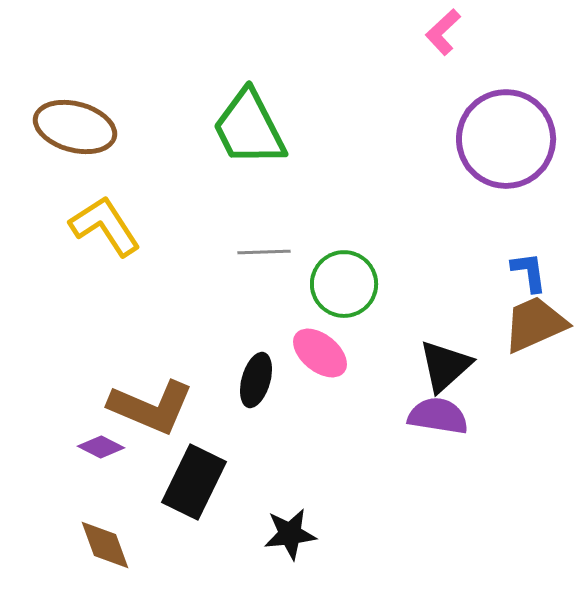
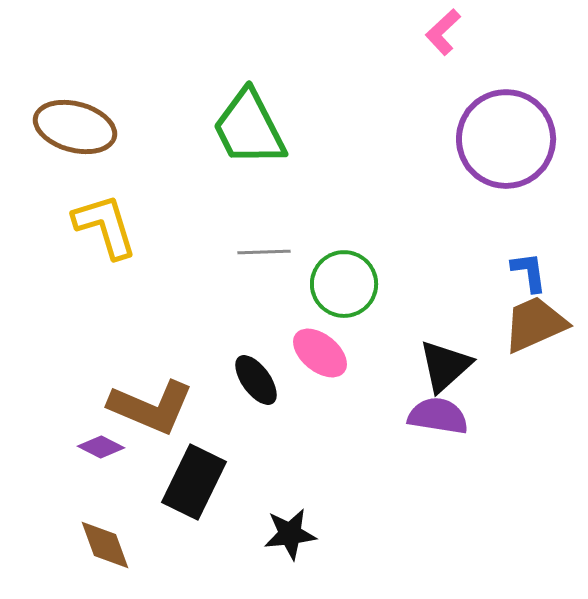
yellow L-shape: rotated 16 degrees clockwise
black ellipse: rotated 52 degrees counterclockwise
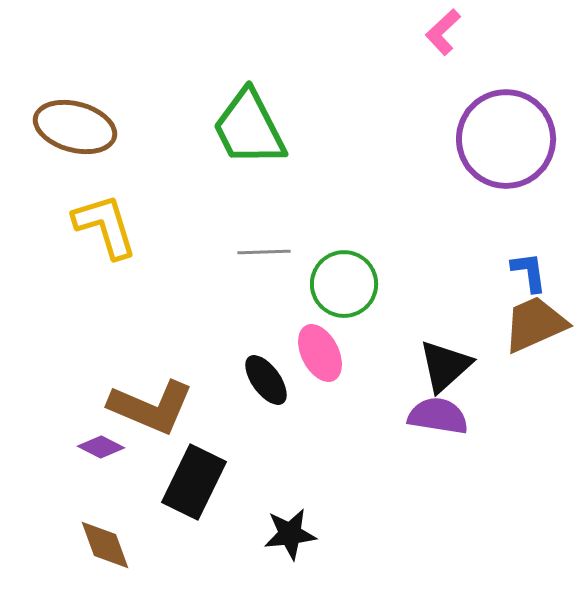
pink ellipse: rotated 24 degrees clockwise
black ellipse: moved 10 px right
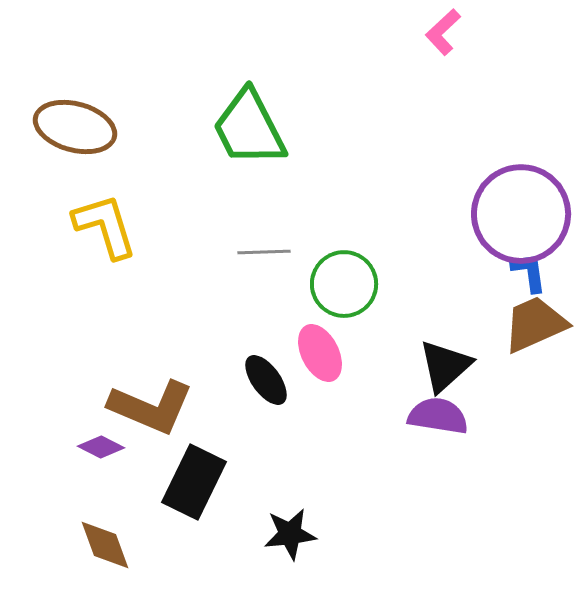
purple circle: moved 15 px right, 75 px down
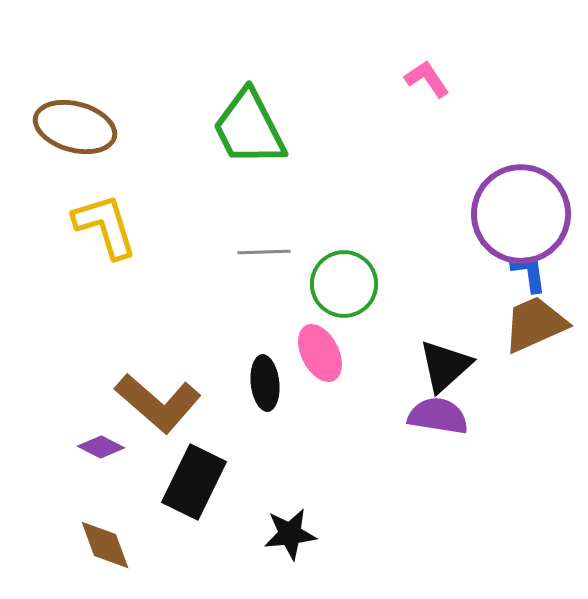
pink L-shape: moved 16 px left, 47 px down; rotated 99 degrees clockwise
black ellipse: moved 1 px left, 3 px down; rotated 30 degrees clockwise
brown L-shape: moved 7 px right, 4 px up; rotated 18 degrees clockwise
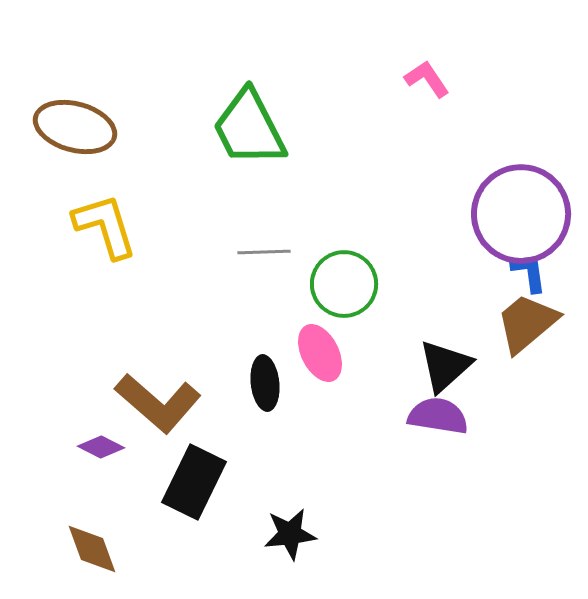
brown trapezoid: moved 8 px left, 1 px up; rotated 16 degrees counterclockwise
brown diamond: moved 13 px left, 4 px down
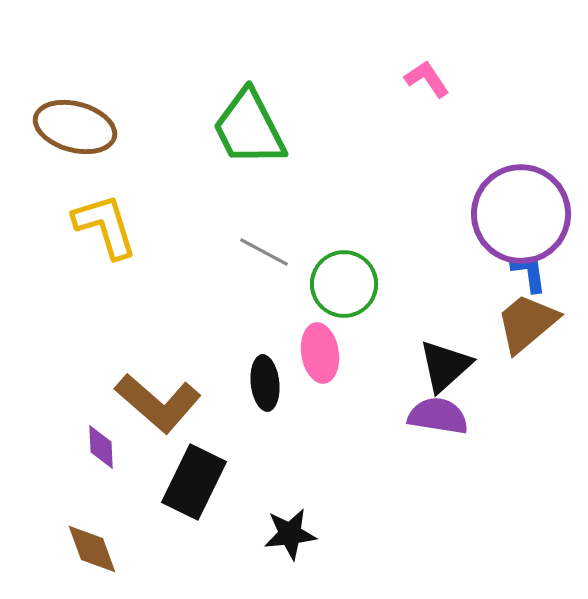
gray line: rotated 30 degrees clockwise
pink ellipse: rotated 18 degrees clockwise
purple diamond: rotated 60 degrees clockwise
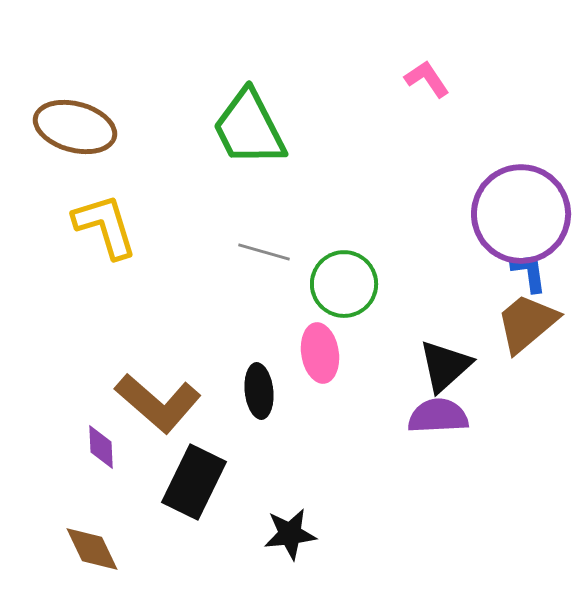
gray line: rotated 12 degrees counterclockwise
black ellipse: moved 6 px left, 8 px down
purple semicircle: rotated 12 degrees counterclockwise
brown diamond: rotated 6 degrees counterclockwise
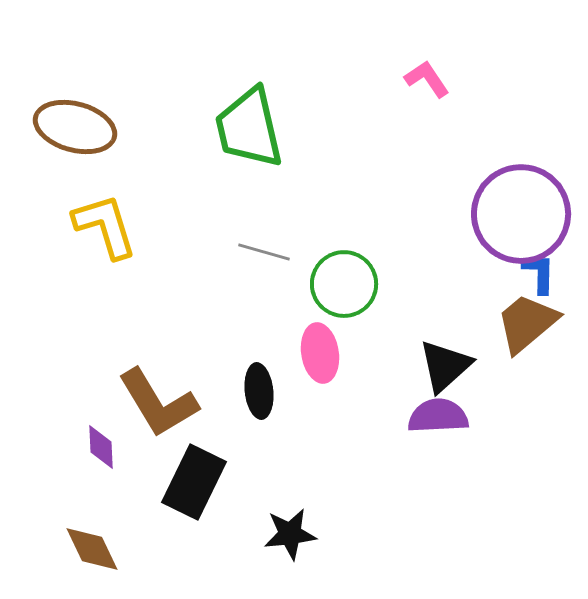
green trapezoid: rotated 14 degrees clockwise
blue L-shape: moved 10 px right, 1 px down; rotated 9 degrees clockwise
brown L-shape: rotated 18 degrees clockwise
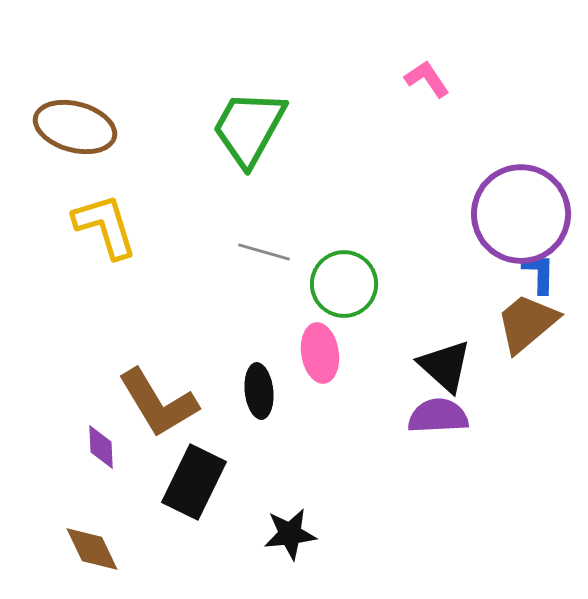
green trapezoid: rotated 42 degrees clockwise
black triangle: rotated 36 degrees counterclockwise
